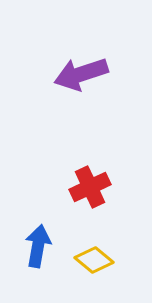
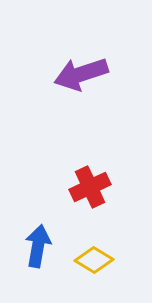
yellow diamond: rotated 9 degrees counterclockwise
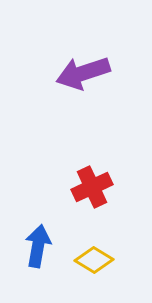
purple arrow: moved 2 px right, 1 px up
red cross: moved 2 px right
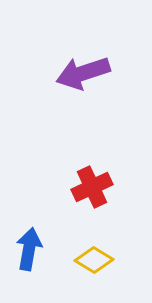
blue arrow: moved 9 px left, 3 px down
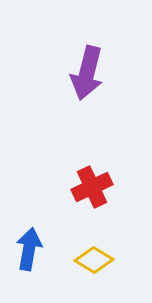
purple arrow: moved 4 px right; rotated 58 degrees counterclockwise
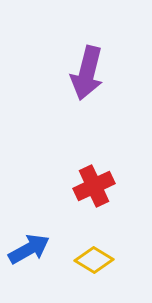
red cross: moved 2 px right, 1 px up
blue arrow: rotated 51 degrees clockwise
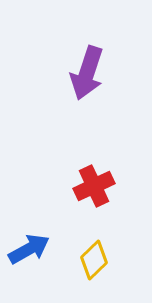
purple arrow: rotated 4 degrees clockwise
yellow diamond: rotated 75 degrees counterclockwise
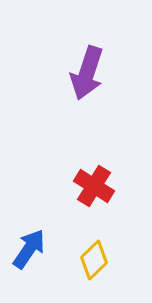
red cross: rotated 33 degrees counterclockwise
blue arrow: rotated 27 degrees counterclockwise
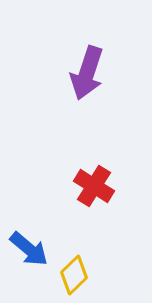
blue arrow: rotated 96 degrees clockwise
yellow diamond: moved 20 px left, 15 px down
